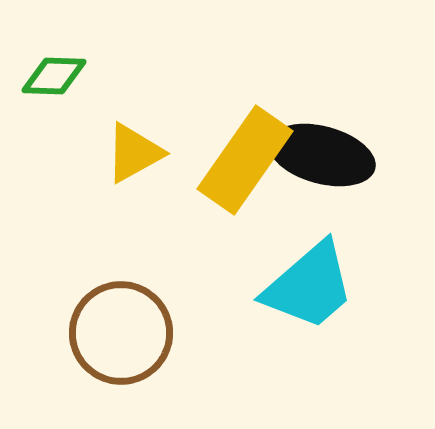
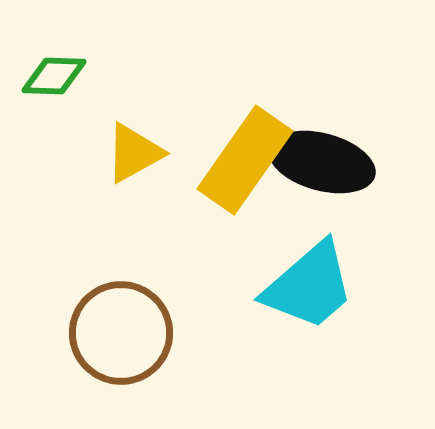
black ellipse: moved 7 px down
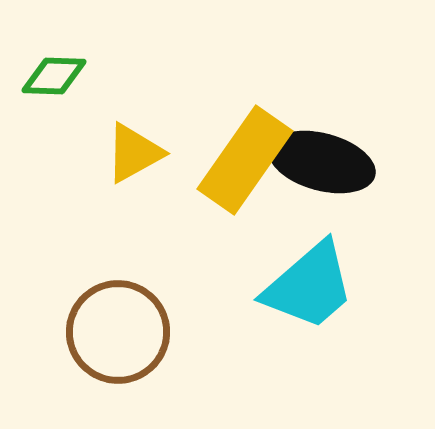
brown circle: moved 3 px left, 1 px up
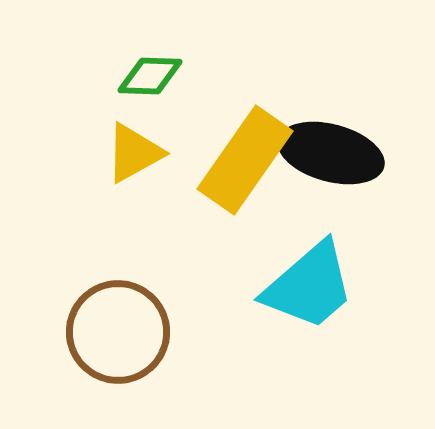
green diamond: moved 96 px right
black ellipse: moved 9 px right, 9 px up
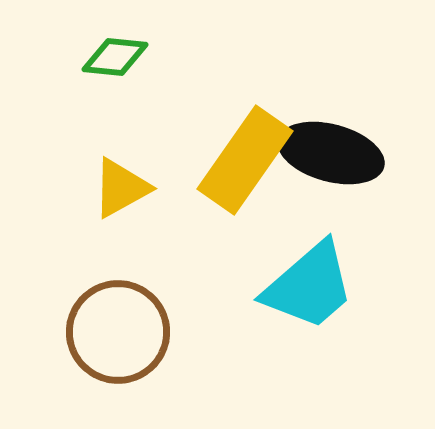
green diamond: moved 35 px left, 19 px up; rotated 4 degrees clockwise
yellow triangle: moved 13 px left, 35 px down
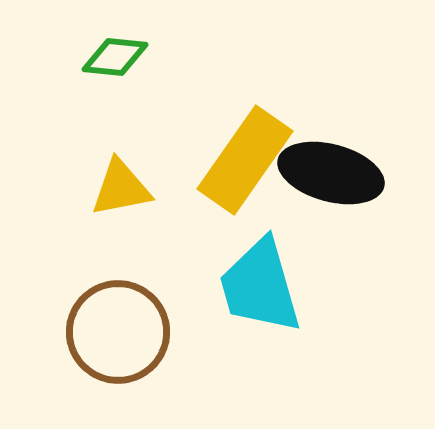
black ellipse: moved 20 px down
yellow triangle: rotated 18 degrees clockwise
cyan trapezoid: moved 49 px left; rotated 115 degrees clockwise
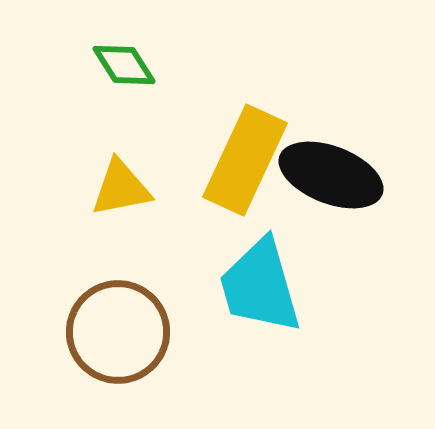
green diamond: moved 9 px right, 8 px down; rotated 52 degrees clockwise
yellow rectangle: rotated 10 degrees counterclockwise
black ellipse: moved 2 px down; rotated 6 degrees clockwise
